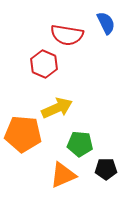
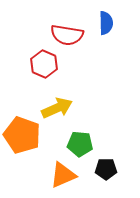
blue semicircle: rotated 25 degrees clockwise
orange pentagon: moved 1 px left, 1 px down; rotated 15 degrees clockwise
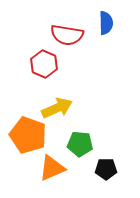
orange pentagon: moved 6 px right
orange triangle: moved 11 px left, 7 px up
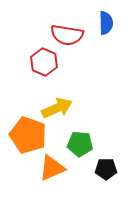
red hexagon: moved 2 px up
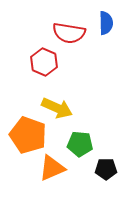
red semicircle: moved 2 px right, 2 px up
yellow arrow: rotated 48 degrees clockwise
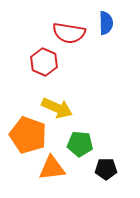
orange triangle: rotated 16 degrees clockwise
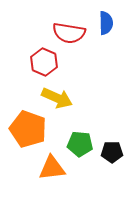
yellow arrow: moved 10 px up
orange pentagon: moved 6 px up
black pentagon: moved 6 px right, 17 px up
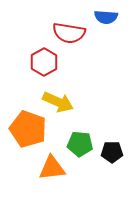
blue semicircle: moved 6 px up; rotated 95 degrees clockwise
red hexagon: rotated 8 degrees clockwise
yellow arrow: moved 1 px right, 4 px down
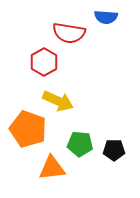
yellow arrow: moved 1 px up
black pentagon: moved 2 px right, 2 px up
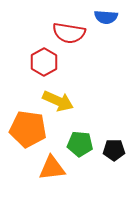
orange pentagon: rotated 12 degrees counterclockwise
